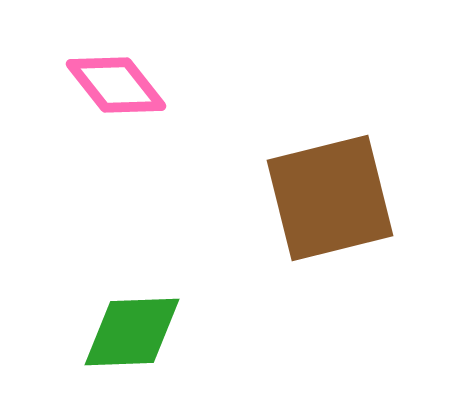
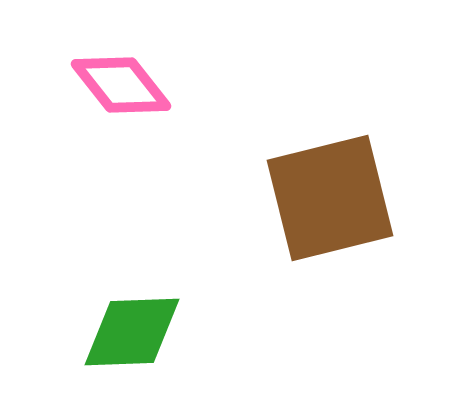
pink diamond: moved 5 px right
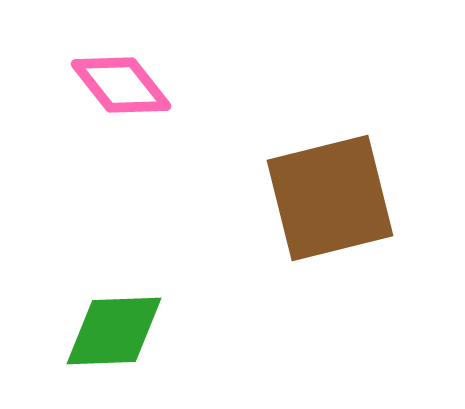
green diamond: moved 18 px left, 1 px up
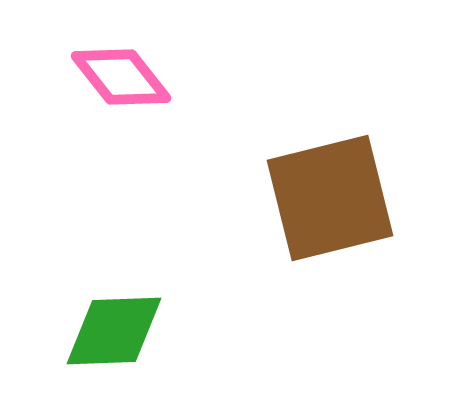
pink diamond: moved 8 px up
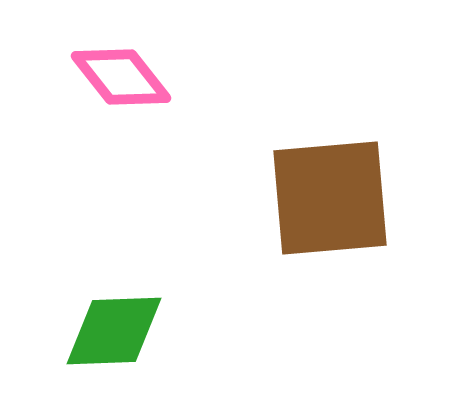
brown square: rotated 9 degrees clockwise
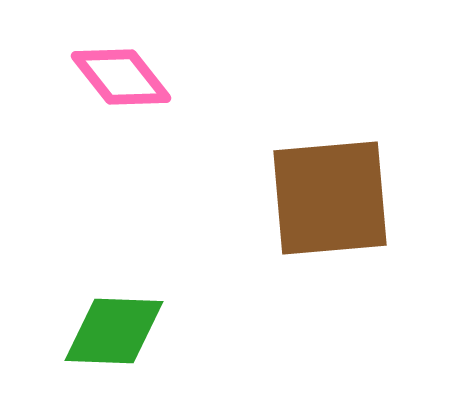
green diamond: rotated 4 degrees clockwise
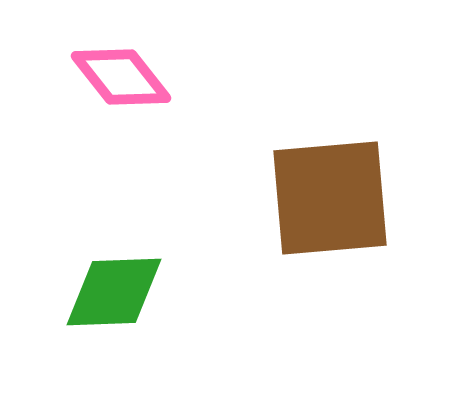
green diamond: moved 39 px up; rotated 4 degrees counterclockwise
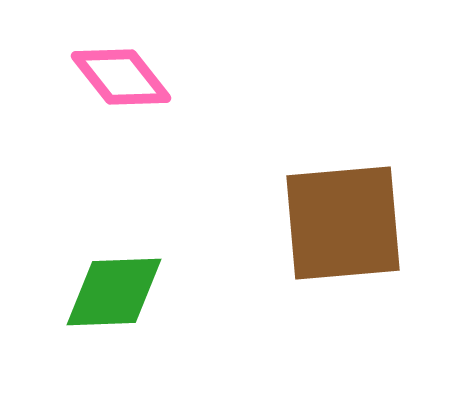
brown square: moved 13 px right, 25 px down
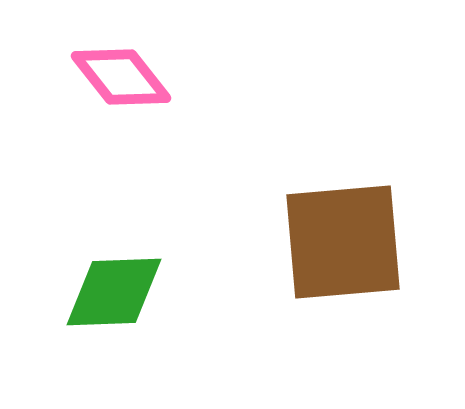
brown square: moved 19 px down
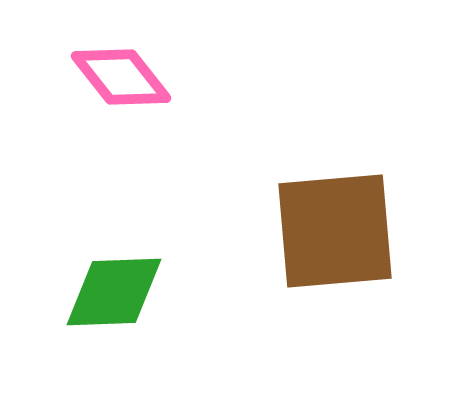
brown square: moved 8 px left, 11 px up
